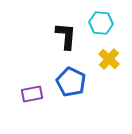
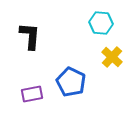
black L-shape: moved 36 px left
yellow cross: moved 3 px right, 2 px up
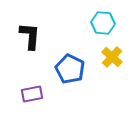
cyan hexagon: moved 2 px right
blue pentagon: moved 1 px left, 13 px up
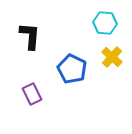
cyan hexagon: moved 2 px right
blue pentagon: moved 2 px right
purple rectangle: rotated 75 degrees clockwise
